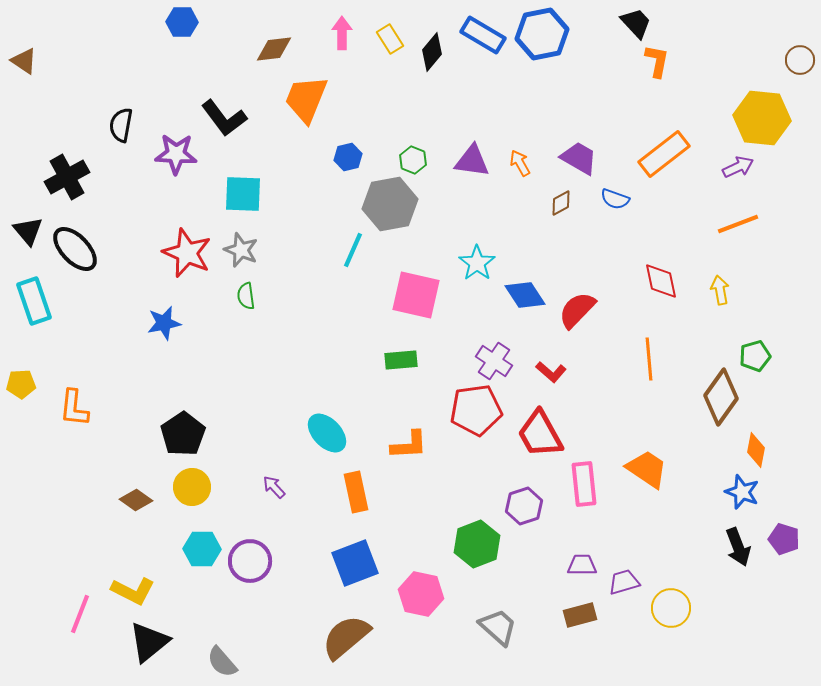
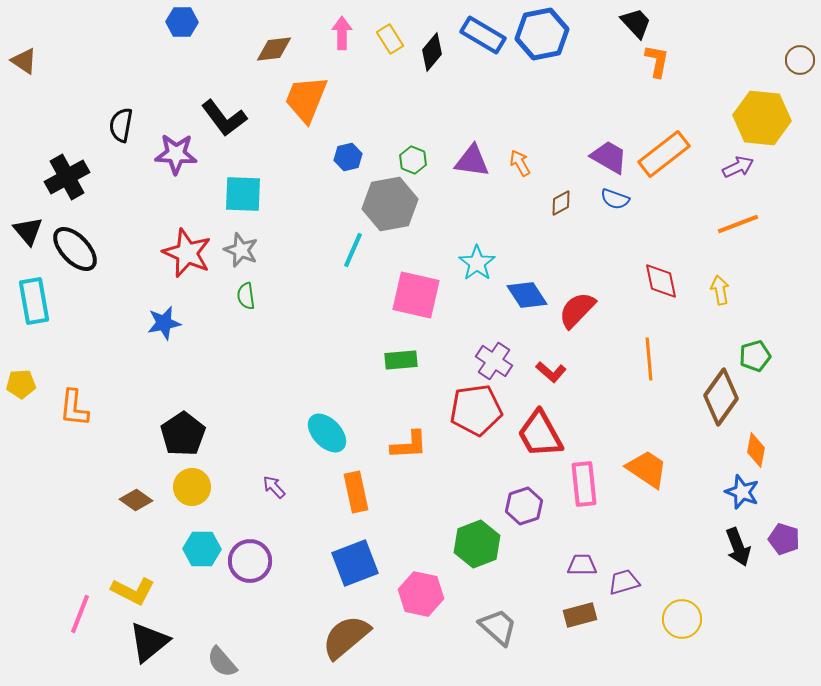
purple trapezoid at (579, 158): moved 30 px right, 1 px up
blue diamond at (525, 295): moved 2 px right
cyan rectangle at (34, 301): rotated 9 degrees clockwise
yellow circle at (671, 608): moved 11 px right, 11 px down
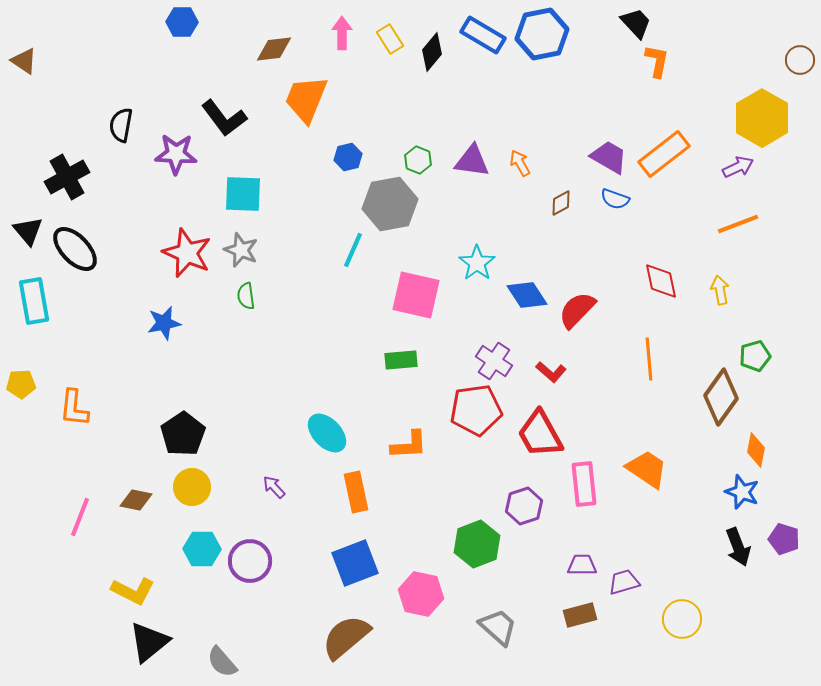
yellow hexagon at (762, 118): rotated 24 degrees clockwise
green hexagon at (413, 160): moved 5 px right
brown diamond at (136, 500): rotated 24 degrees counterclockwise
pink line at (80, 614): moved 97 px up
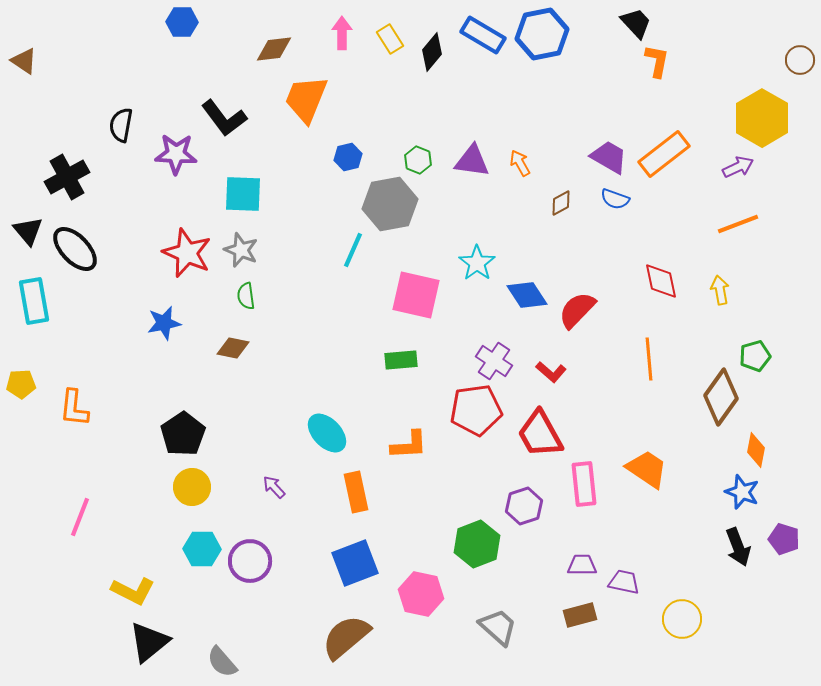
brown diamond at (136, 500): moved 97 px right, 152 px up
purple trapezoid at (624, 582): rotated 28 degrees clockwise
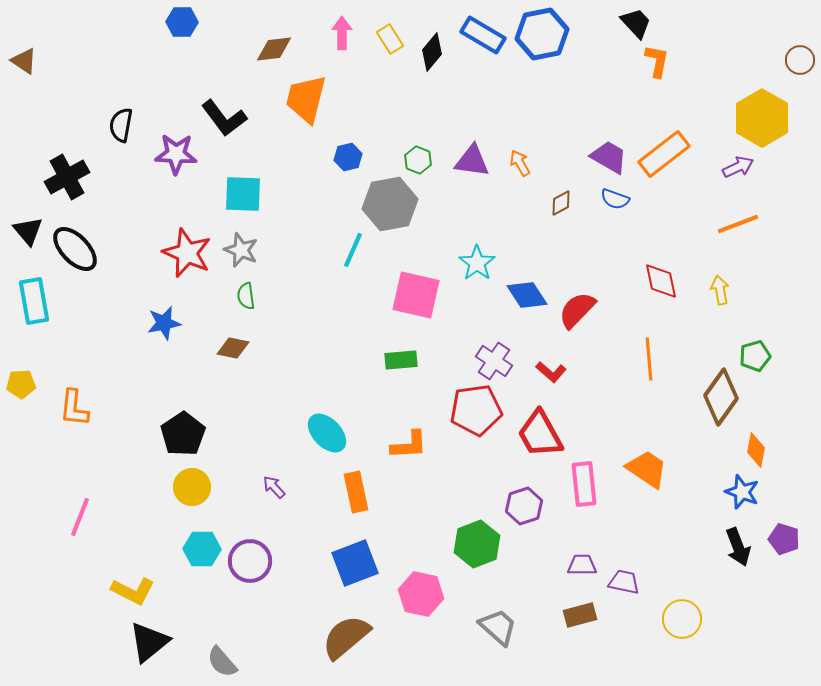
orange trapezoid at (306, 99): rotated 8 degrees counterclockwise
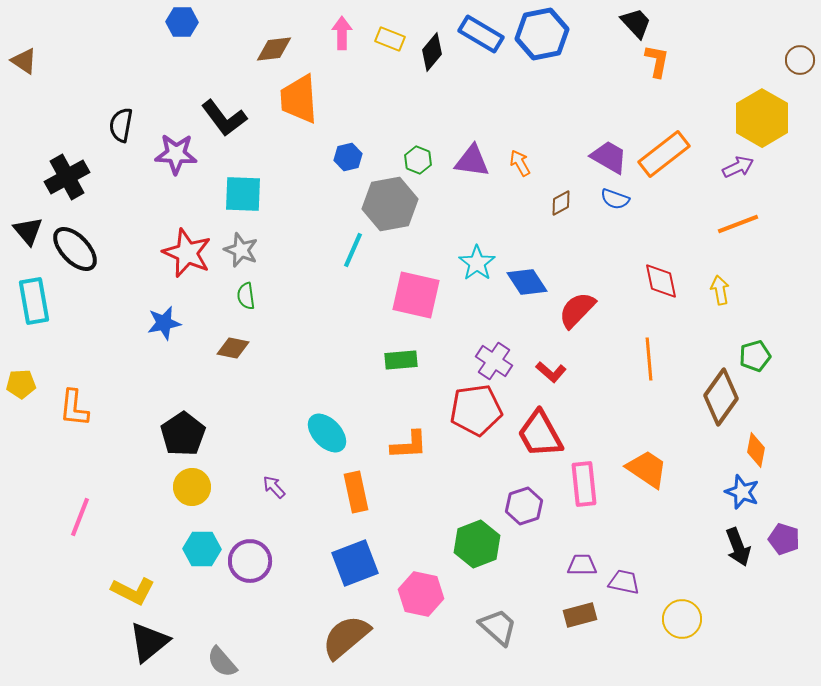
blue rectangle at (483, 35): moved 2 px left, 1 px up
yellow rectangle at (390, 39): rotated 36 degrees counterclockwise
orange trapezoid at (306, 99): moved 7 px left; rotated 18 degrees counterclockwise
blue diamond at (527, 295): moved 13 px up
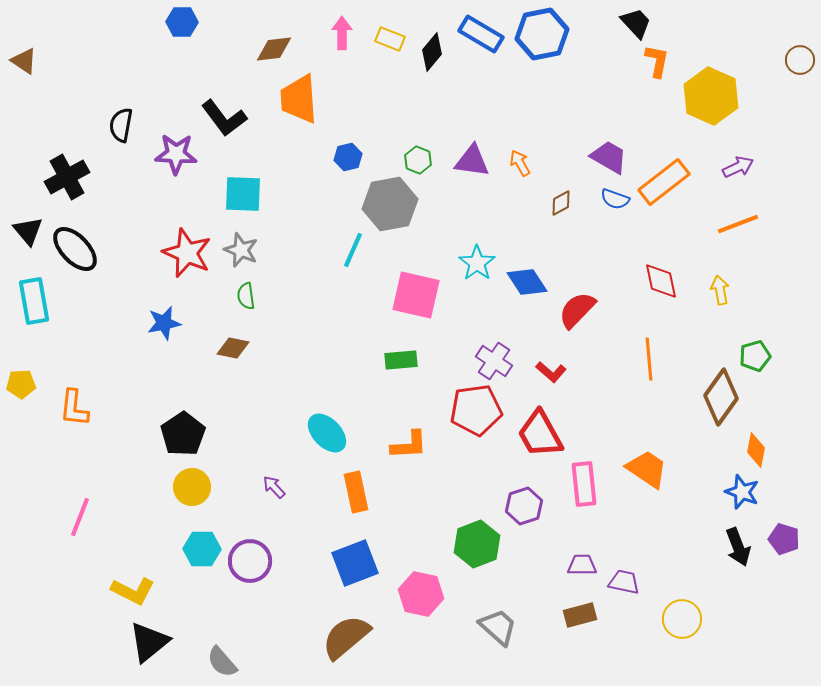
yellow hexagon at (762, 118): moved 51 px left, 22 px up; rotated 6 degrees counterclockwise
orange rectangle at (664, 154): moved 28 px down
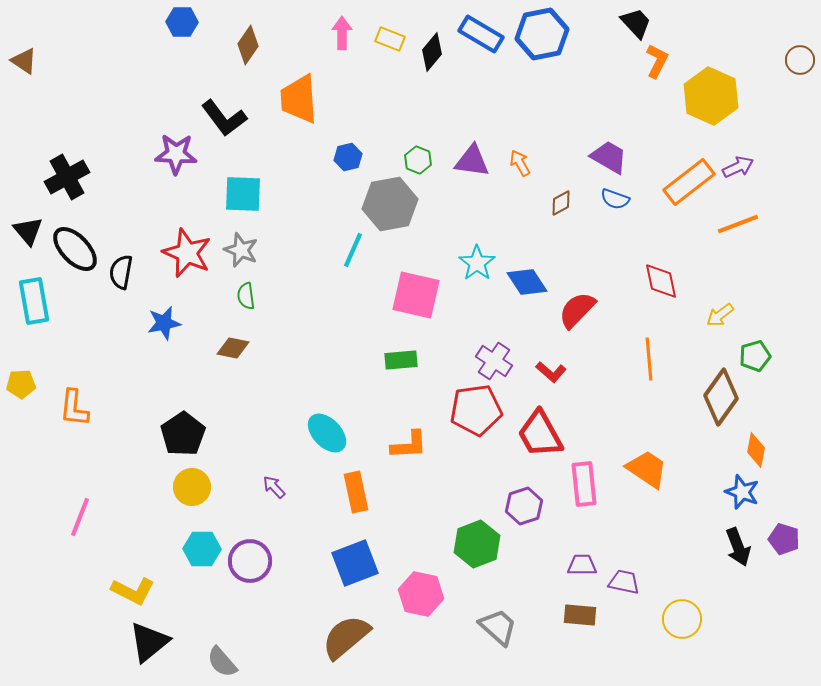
brown diamond at (274, 49): moved 26 px left, 4 px up; rotated 48 degrees counterclockwise
orange L-shape at (657, 61): rotated 16 degrees clockwise
black semicircle at (121, 125): moved 147 px down
orange rectangle at (664, 182): moved 25 px right
yellow arrow at (720, 290): moved 25 px down; rotated 116 degrees counterclockwise
brown rectangle at (580, 615): rotated 20 degrees clockwise
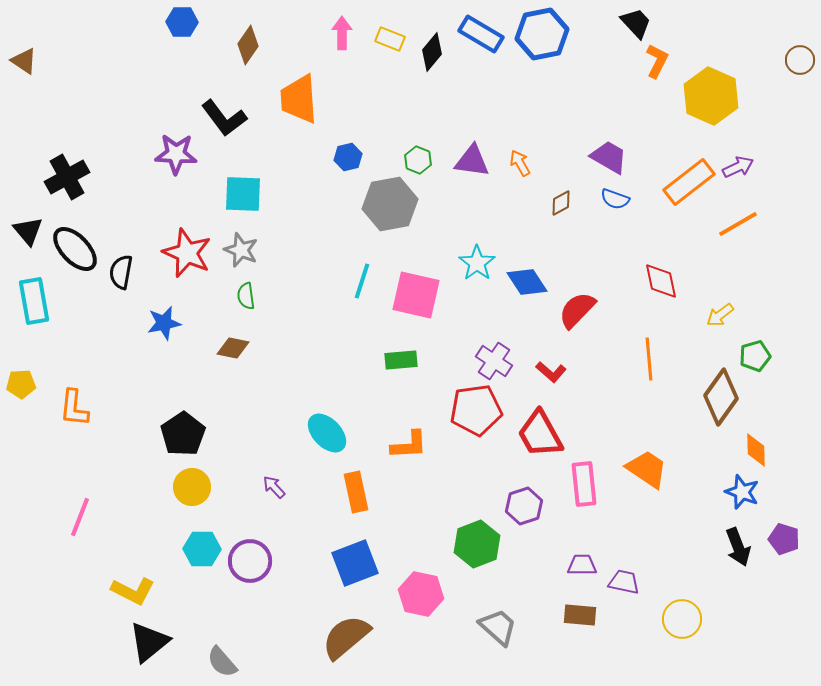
orange line at (738, 224): rotated 9 degrees counterclockwise
cyan line at (353, 250): moved 9 px right, 31 px down; rotated 6 degrees counterclockwise
orange diamond at (756, 450): rotated 12 degrees counterclockwise
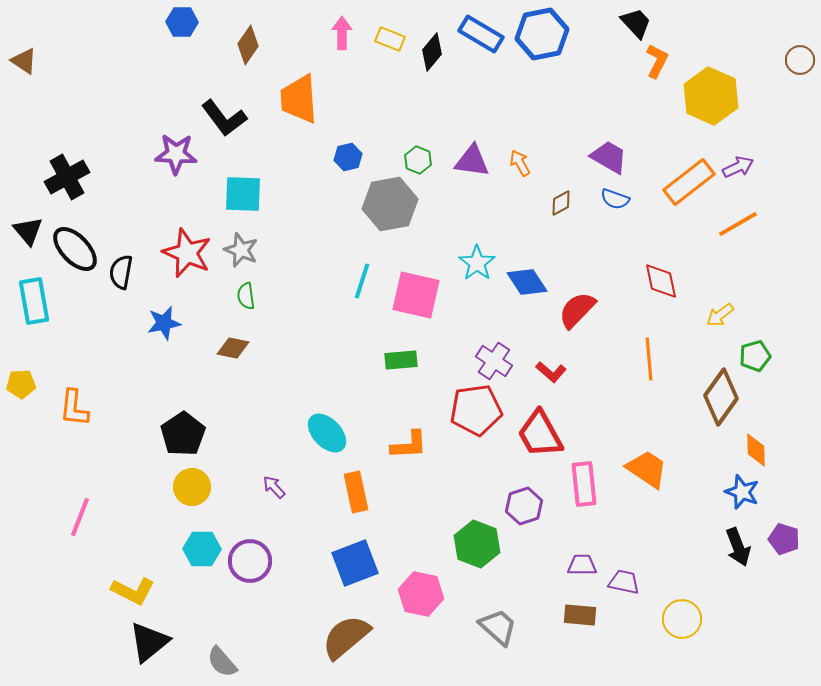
green hexagon at (477, 544): rotated 18 degrees counterclockwise
